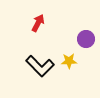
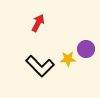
purple circle: moved 10 px down
yellow star: moved 1 px left, 2 px up
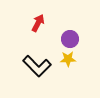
purple circle: moved 16 px left, 10 px up
black L-shape: moved 3 px left
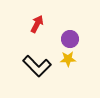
red arrow: moved 1 px left, 1 px down
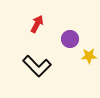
yellow star: moved 21 px right, 3 px up
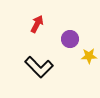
black L-shape: moved 2 px right, 1 px down
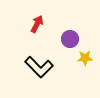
yellow star: moved 4 px left, 2 px down
